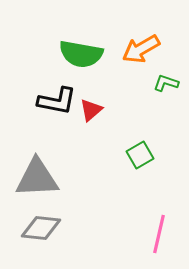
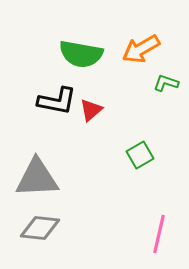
gray diamond: moved 1 px left
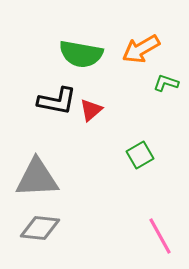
pink line: moved 1 px right, 2 px down; rotated 42 degrees counterclockwise
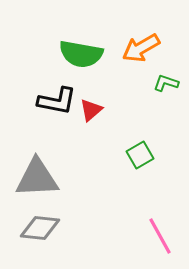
orange arrow: moved 1 px up
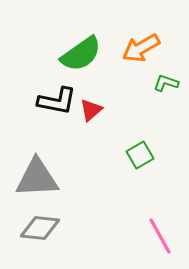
green semicircle: rotated 45 degrees counterclockwise
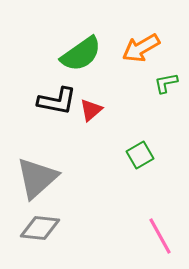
green L-shape: rotated 30 degrees counterclockwise
gray triangle: rotated 39 degrees counterclockwise
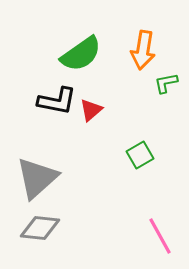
orange arrow: moved 2 px right, 2 px down; rotated 51 degrees counterclockwise
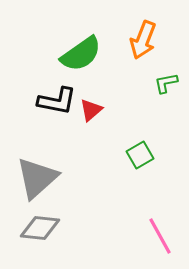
orange arrow: moved 10 px up; rotated 12 degrees clockwise
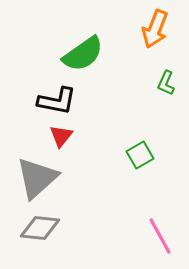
orange arrow: moved 12 px right, 11 px up
green semicircle: moved 2 px right
green L-shape: rotated 55 degrees counterclockwise
red triangle: moved 30 px left, 26 px down; rotated 10 degrees counterclockwise
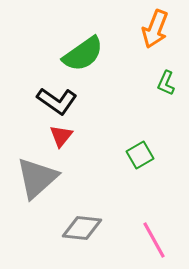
black L-shape: rotated 24 degrees clockwise
gray diamond: moved 42 px right
pink line: moved 6 px left, 4 px down
